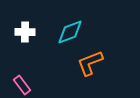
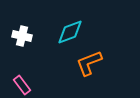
white cross: moved 3 px left, 4 px down; rotated 12 degrees clockwise
orange L-shape: moved 1 px left
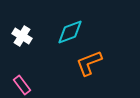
white cross: rotated 18 degrees clockwise
